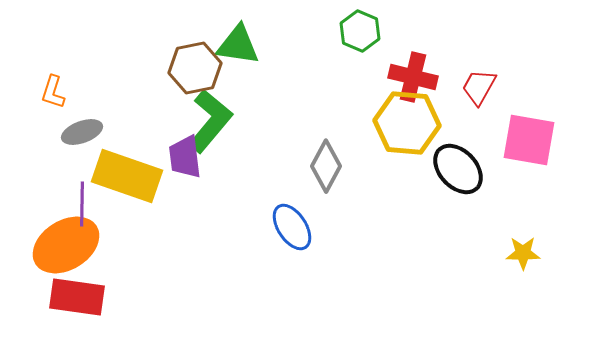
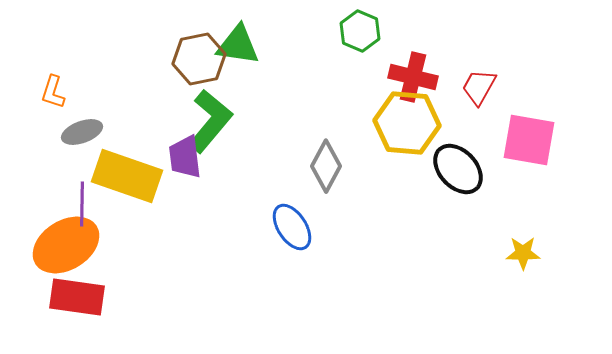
brown hexagon: moved 4 px right, 9 px up
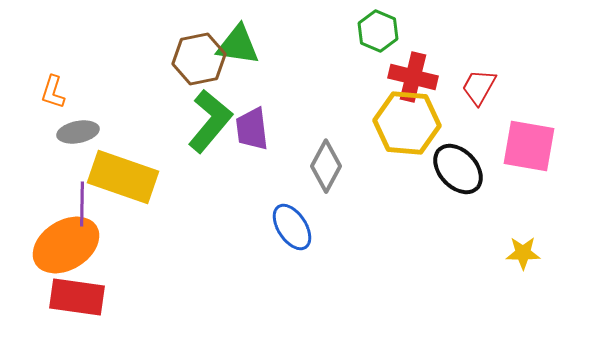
green hexagon: moved 18 px right
gray ellipse: moved 4 px left; rotated 9 degrees clockwise
pink square: moved 6 px down
purple trapezoid: moved 67 px right, 28 px up
yellow rectangle: moved 4 px left, 1 px down
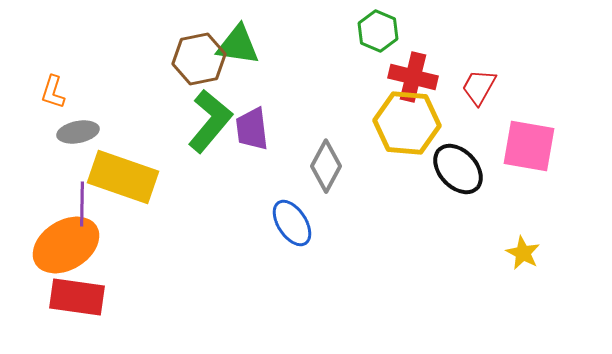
blue ellipse: moved 4 px up
yellow star: rotated 28 degrees clockwise
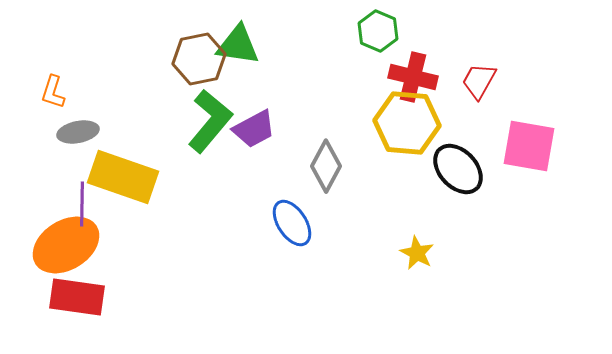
red trapezoid: moved 6 px up
purple trapezoid: moved 2 px right; rotated 111 degrees counterclockwise
yellow star: moved 106 px left
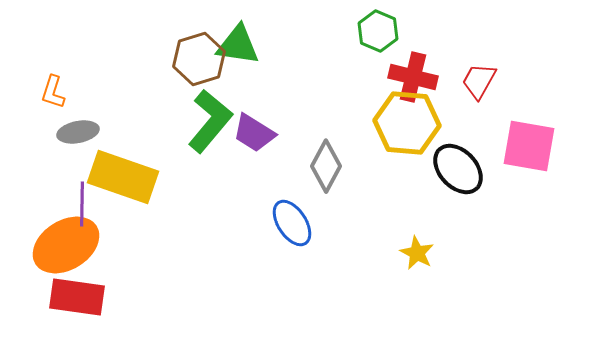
brown hexagon: rotated 6 degrees counterclockwise
purple trapezoid: moved 4 px down; rotated 60 degrees clockwise
